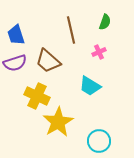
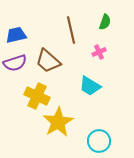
blue trapezoid: rotated 95 degrees clockwise
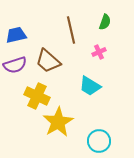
purple semicircle: moved 2 px down
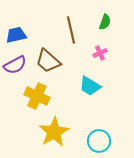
pink cross: moved 1 px right, 1 px down
purple semicircle: rotated 10 degrees counterclockwise
yellow star: moved 4 px left, 10 px down
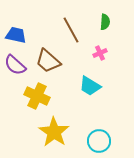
green semicircle: rotated 14 degrees counterclockwise
brown line: rotated 16 degrees counterclockwise
blue trapezoid: rotated 25 degrees clockwise
purple semicircle: rotated 70 degrees clockwise
yellow star: rotated 8 degrees counterclockwise
